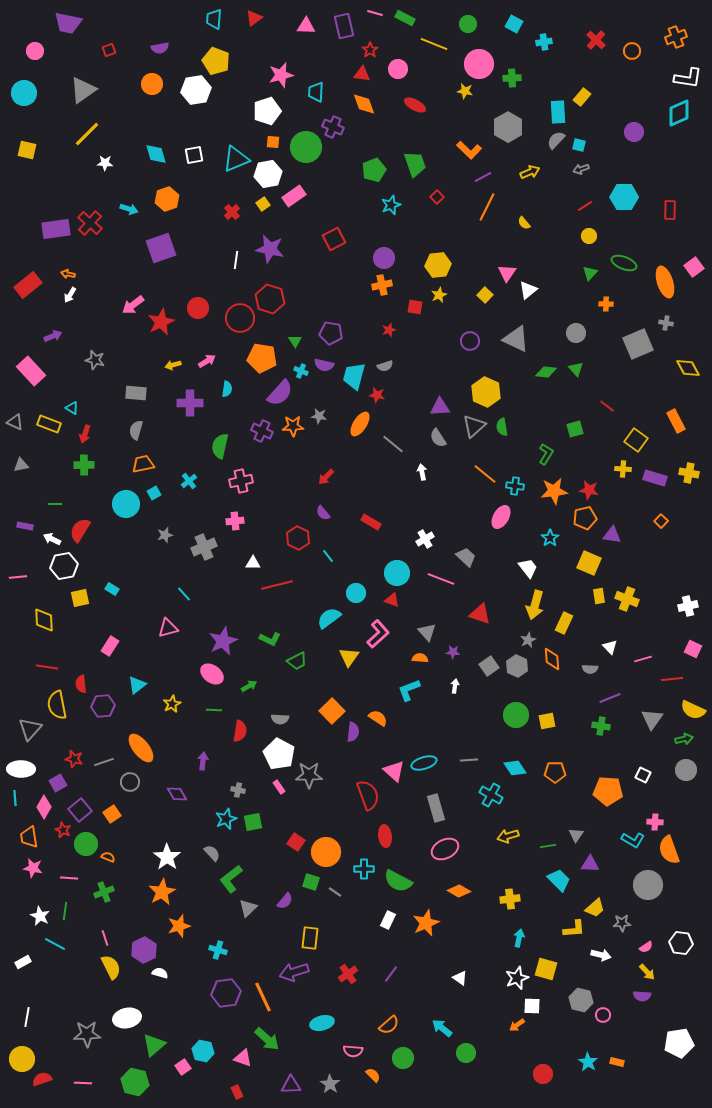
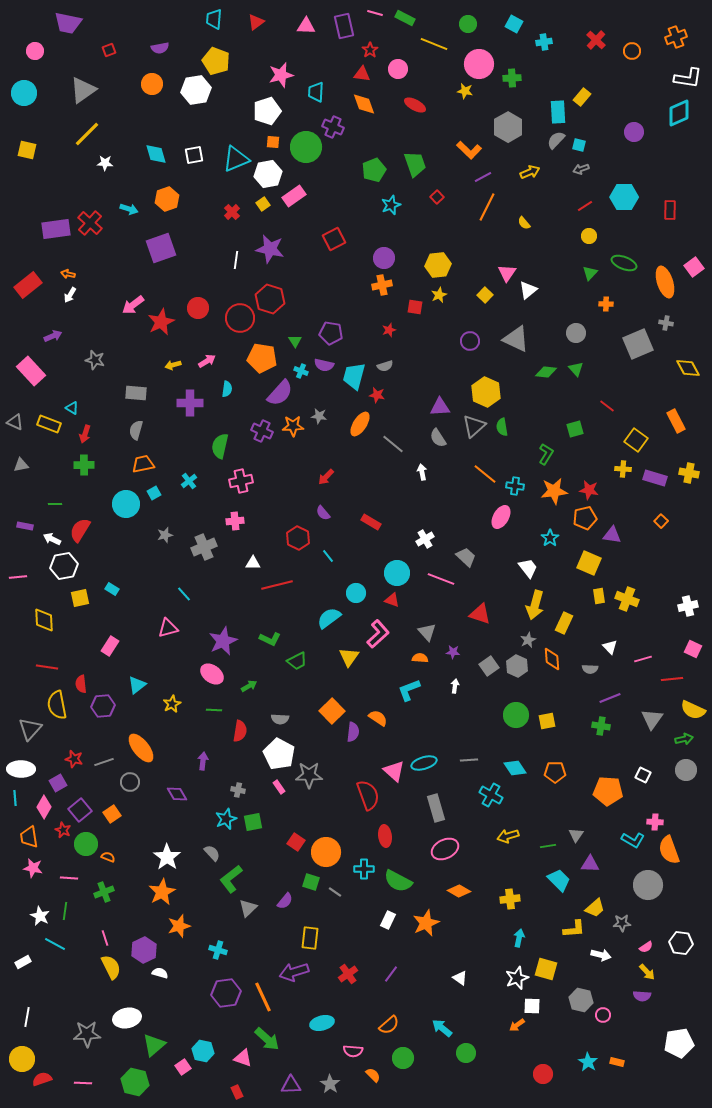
red triangle at (254, 18): moved 2 px right, 4 px down
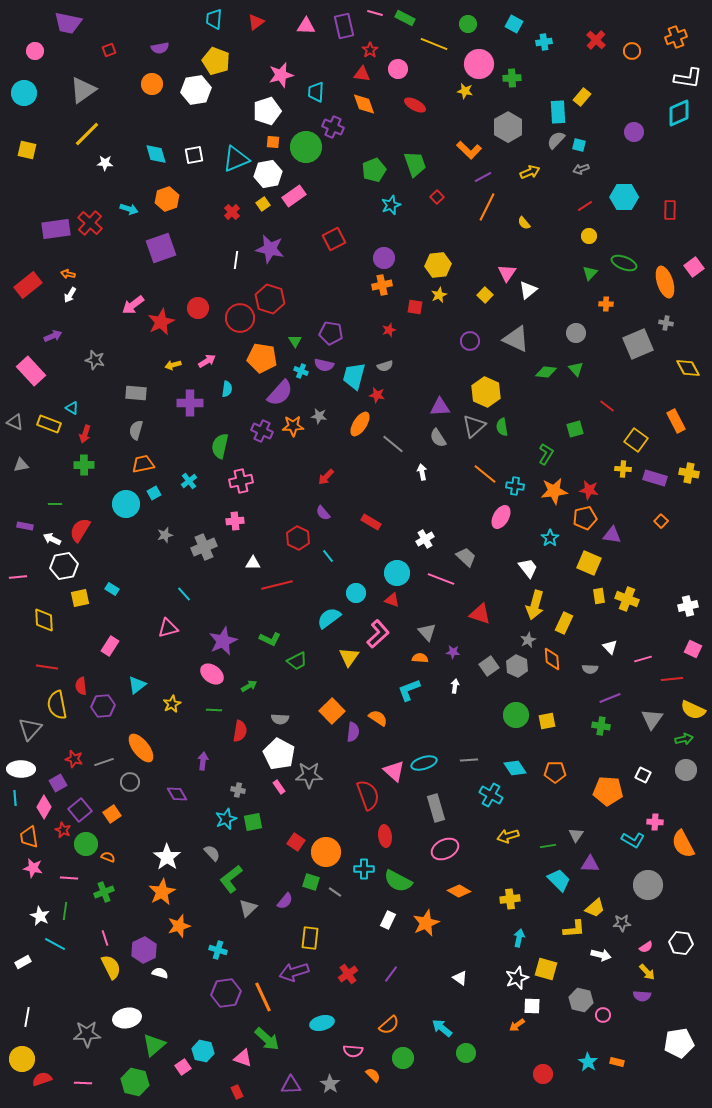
red semicircle at (81, 684): moved 2 px down
orange semicircle at (669, 850): moved 14 px right, 6 px up; rotated 8 degrees counterclockwise
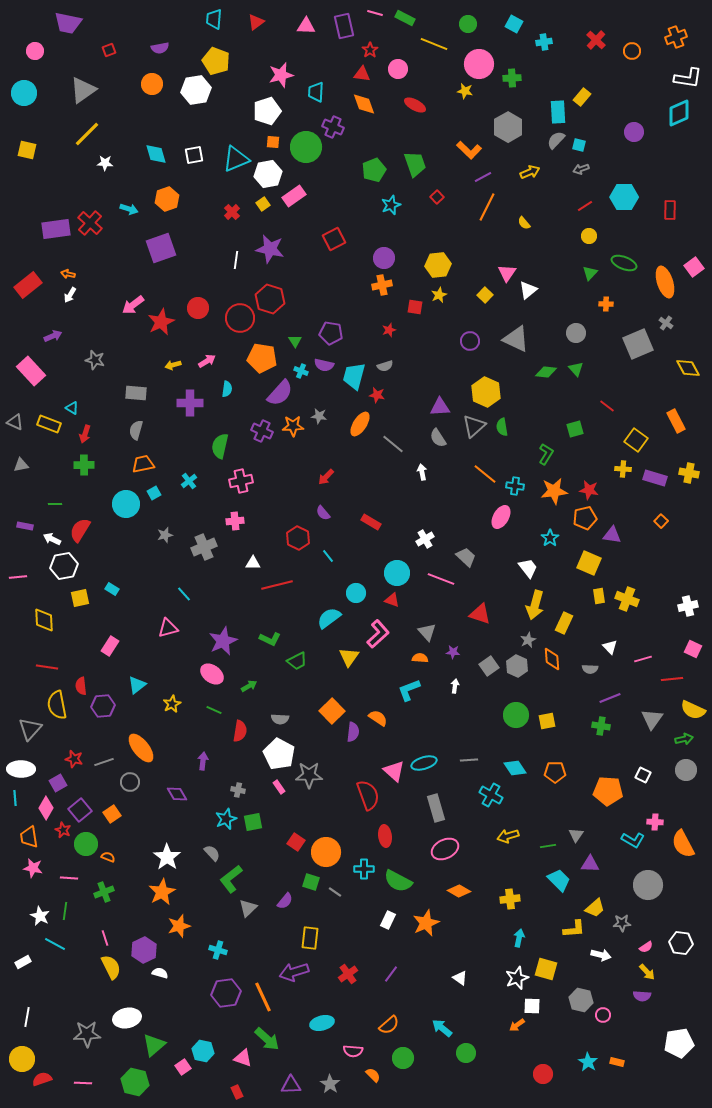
gray cross at (666, 323): rotated 24 degrees clockwise
green line at (214, 710): rotated 21 degrees clockwise
pink diamond at (44, 807): moved 2 px right, 1 px down
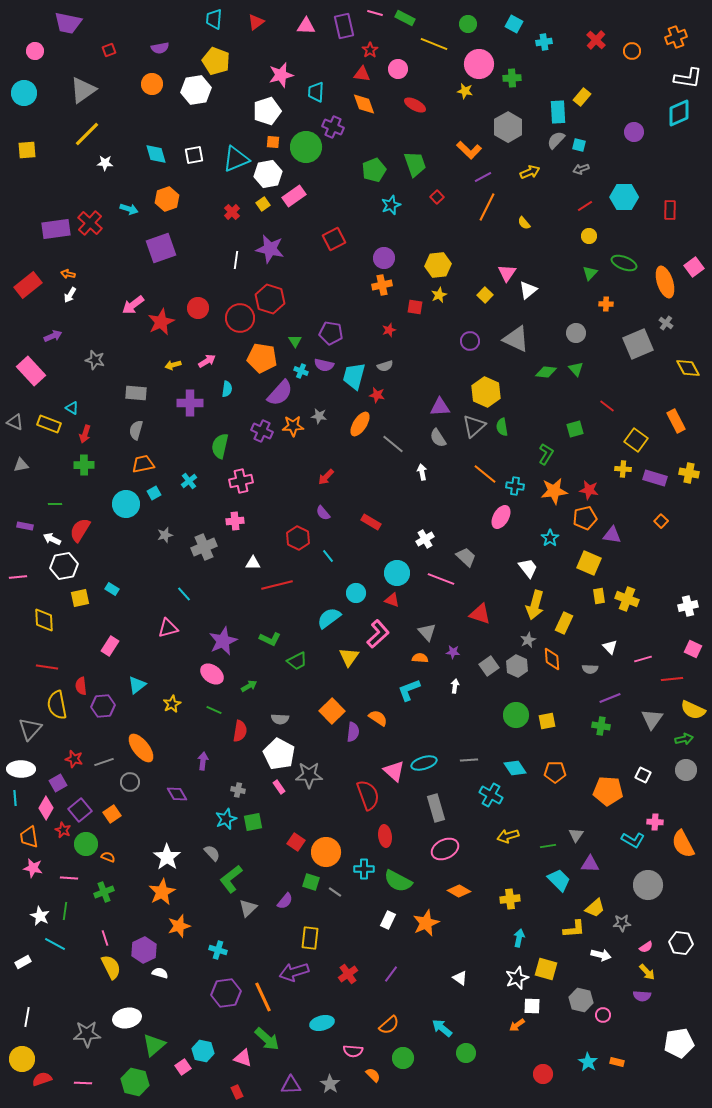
yellow square at (27, 150): rotated 18 degrees counterclockwise
